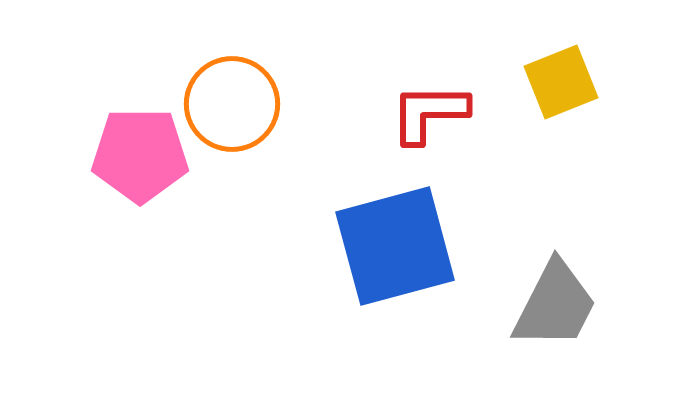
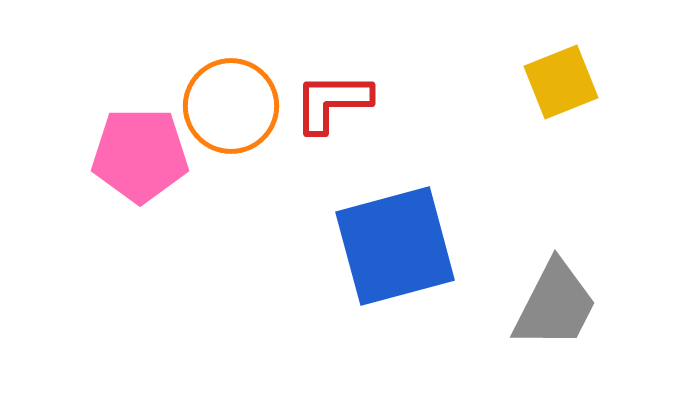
orange circle: moved 1 px left, 2 px down
red L-shape: moved 97 px left, 11 px up
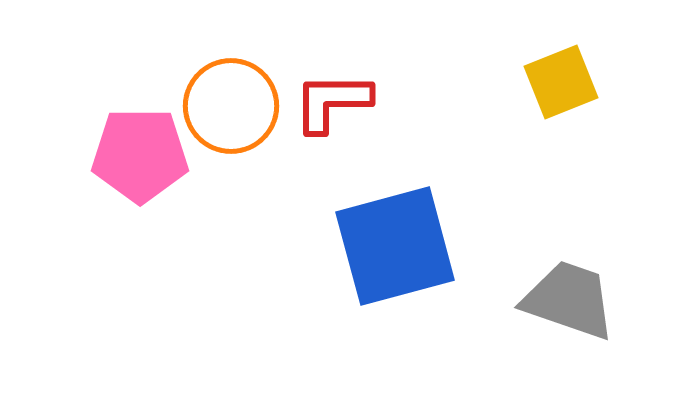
gray trapezoid: moved 14 px right, 5 px up; rotated 98 degrees counterclockwise
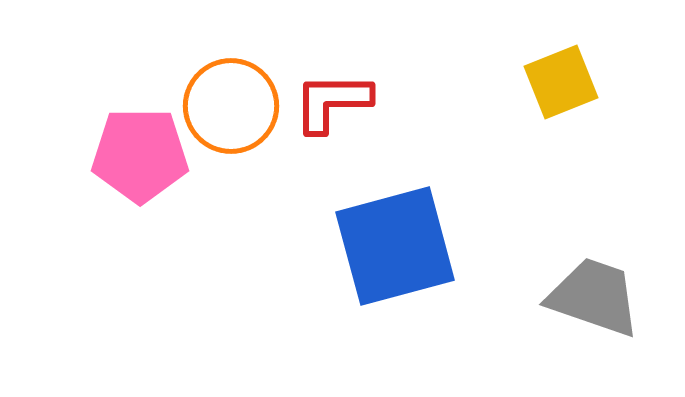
gray trapezoid: moved 25 px right, 3 px up
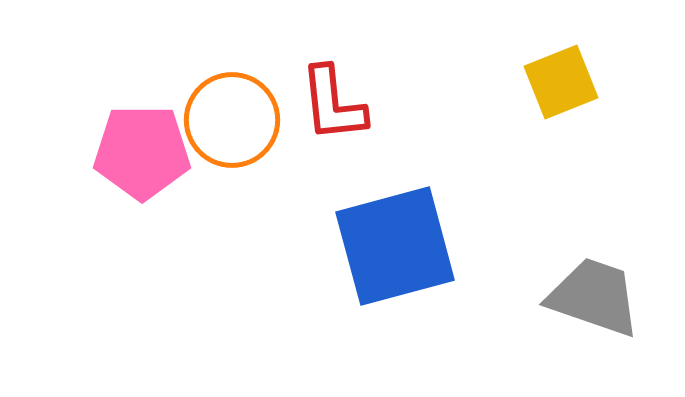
red L-shape: moved 1 px right, 2 px down; rotated 96 degrees counterclockwise
orange circle: moved 1 px right, 14 px down
pink pentagon: moved 2 px right, 3 px up
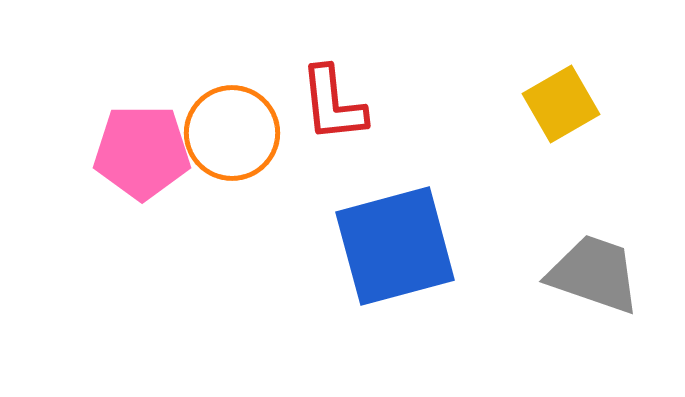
yellow square: moved 22 px down; rotated 8 degrees counterclockwise
orange circle: moved 13 px down
gray trapezoid: moved 23 px up
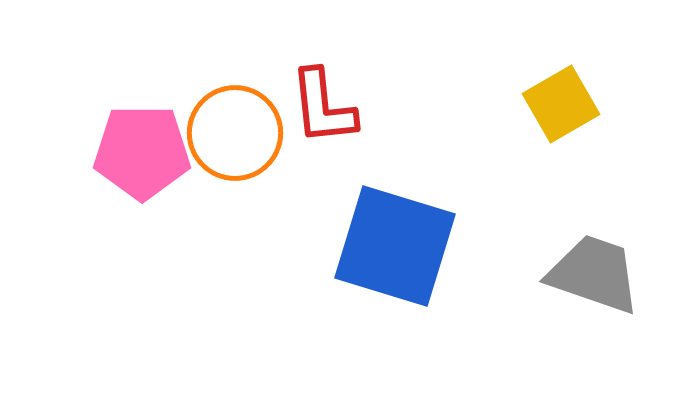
red L-shape: moved 10 px left, 3 px down
orange circle: moved 3 px right
blue square: rotated 32 degrees clockwise
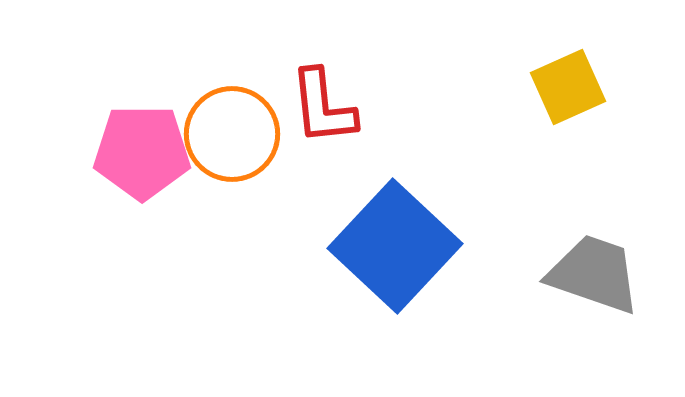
yellow square: moved 7 px right, 17 px up; rotated 6 degrees clockwise
orange circle: moved 3 px left, 1 px down
blue square: rotated 26 degrees clockwise
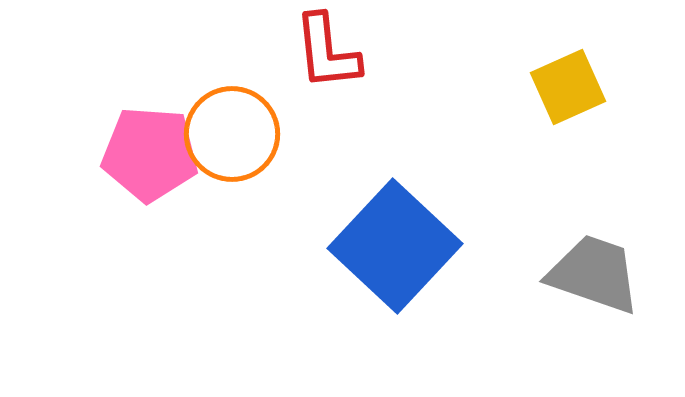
red L-shape: moved 4 px right, 55 px up
pink pentagon: moved 8 px right, 2 px down; rotated 4 degrees clockwise
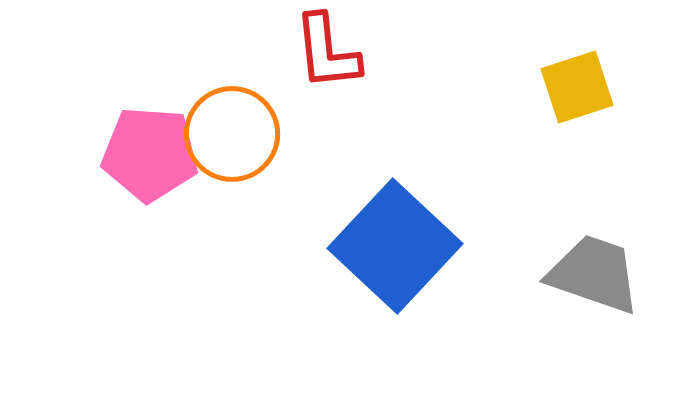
yellow square: moved 9 px right; rotated 6 degrees clockwise
